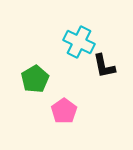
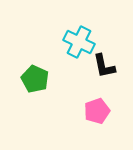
green pentagon: rotated 16 degrees counterclockwise
pink pentagon: moved 33 px right; rotated 15 degrees clockwise
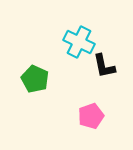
pink pentagon: moved 6 px left, 5 px down
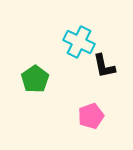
green pentagon: rotated 12 degrees clockwise
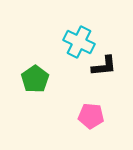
black L-shape: rotated 84 degrees counterclockwise
pink pentagon: rotated 25 degrees clockwise
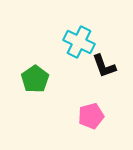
black L-shape: rotated 76 degrees clockwise
pink pentagon: rotated 20 degrees counterclockwise
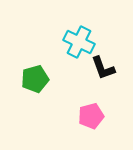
black L-shape: moved 1 px left, 2 px down
green pentagon: rotated 20 degrees clockwise
